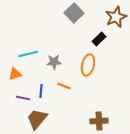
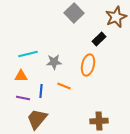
orange triangle: moved 6 px right, 2 px down; rotated 16 degrees clockwise
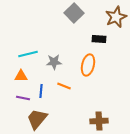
black rectangle: rotated 48 degrees clockwise
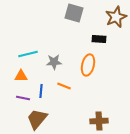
gray square: rotated 30 degrees counterclockwise
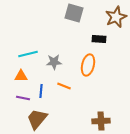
brown cross: moved 2 px right
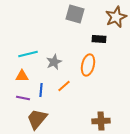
gray square: moved 1 px right, 1 px down
gray star: rotated 21 degrees counterclockwise
orange triangle: moved 1 px right
orange line: rotated 64 degrees counterclockwise
blue line: moved 1 px up
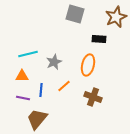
brown cross: moved 8 px left, 24 px up; rotated 24 degrees clockwise
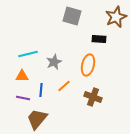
gray square: moved 3 px left, 2 px down
